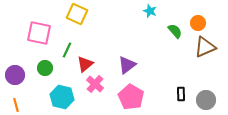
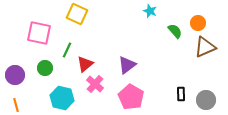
cyan hexagon: moved 1 px down
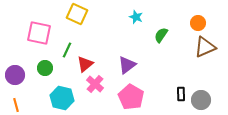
cyan star: moved 14 px left, 6 px down
green semicircle: moved 14 px left, 4 px down; rotated 105 degrees counterclockwise
gray circle: moved 5 px left
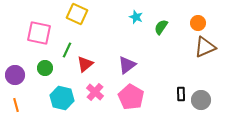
green semicircle: moved 8 px up
pink cross: moved 8 px down
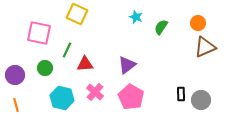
red triangle: rotated 36 degrees clockwise
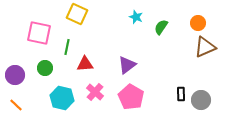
green line: moved 3 px up; rotated 14 degrees counterclockwise
orange line: rotated 32 degrees counterclockwise
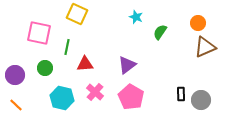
green semicircle: moved 1 px left, 5 px down
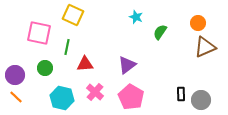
yellow square: moved 4 px left, 1 px down
orange line: moved 8 px up
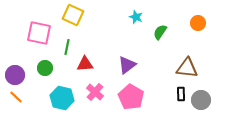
brown triangle: moved 18 px left, 21 px down; rotated 30 degrees clockwise
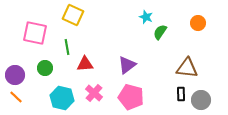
cyan star: moved 10 px right
pink square: moved 4 px left
green line: rotated 21 degrees counterclockwise
pink cross: moved 1 px left, 1 px down
pink pentagon: rotated 15 degrees counterclockwise
